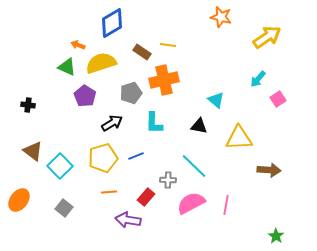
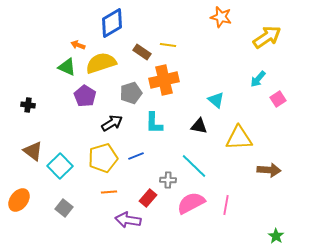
red rectangle: moved 2 px right, 1 px down
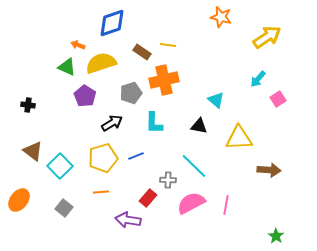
blue diamond: rotated 12 degrees clockwise
orange line: moved 8 px left
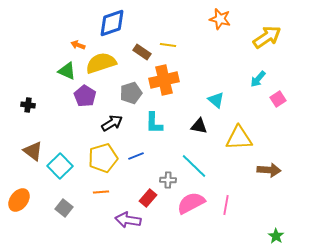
orange star: moved 1 px left, 2 px down
green triangle: moved 4 px down
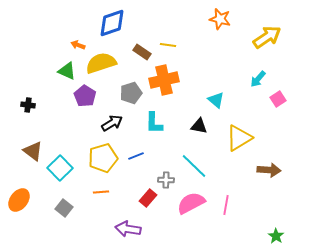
yellow triangle: rotated 28 degrees counterclockwise
cyan square: moved 2 px down
gray cross: moved 2 px left
purple arrow: moved 9 px down
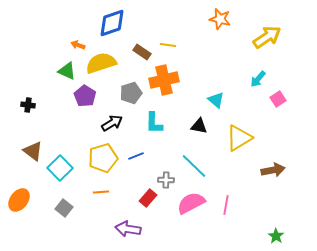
brown arrow: moved 4 px right; rotated 15 degrees counterclockwise
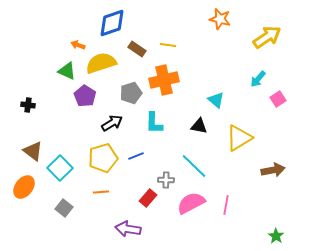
brown rectangle: moved 5 px left, 3 px up
orange ellipse: moved 5 px right, 13 px up
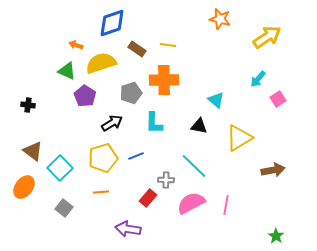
orange arrow: moved 2 px left
orange cross: rotated 12 degrees clockwise
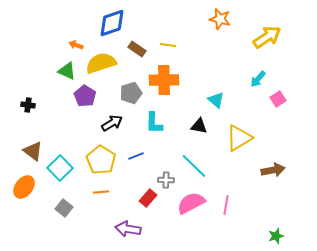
yellow pentagon: moved 2 px left, 2 px down; rotated 24 degrees counterclockwise
green star: rotated 21 degrees clockwise
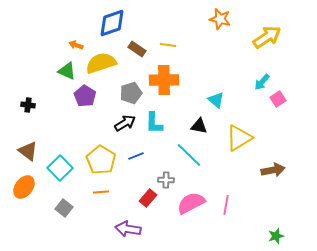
cyan arrow: moved 4 px right, 3 px down
black arrow: moved 13 px right
brown triangle: moved 5 px left
cyan line: moved 5 px left, 11 px up
